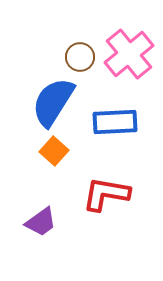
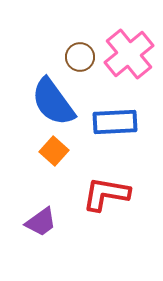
blue semicircle: rotated 68 degrees counterclockwise
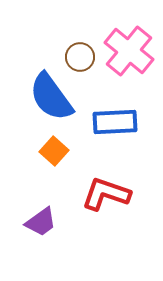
pink cross: moved 3 px up; rotated 12 degrees counterclockwise
blue semicircle: moved 2 px left, 5 px up
red L-shape: rotated 9 degrees clockwise
